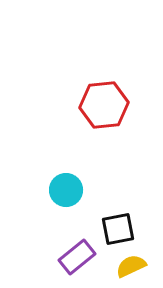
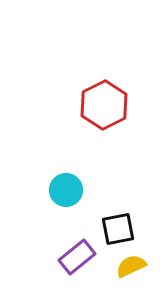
red hexagon: rotated 21 degrees counterclockwise
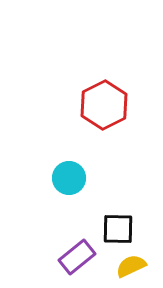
cyan circle: moved 3 px right, 12 px up
black square: rotated 12 degrees clockwise
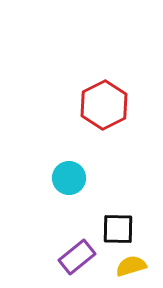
yellow semicircle: rotated 8 degrees clockwise
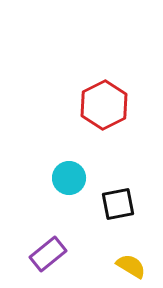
black square: moved 25 px up; rotated 12 degrees counterclockwise
purple rectangle: moved 29 px left, 3 px up
yellow semicircle: rotated 48 degrees clockwise
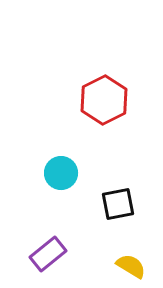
red hexagon: moved 5 px up
cyan circle: moved 8 px left, 5 px up
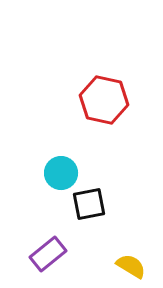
red hexagon: rotated 21 degrees counterclockwise
black square: moved 29 px left
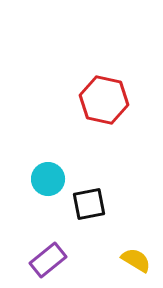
cyan circle: moved 13 px left, 6 px down
purple rectangle: moved 6 px down
yellow semicircle: moved 5 px right, 6 px up
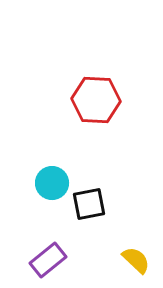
red hexagon: moved 8 px left; rotated 9 degrees counterclockwise
cyan circle: moved 4 px right, 4 px down
yellow semicircle: rotated 12 degrees clockwise
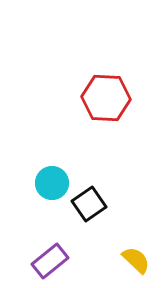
red hexagon: moved 10 px right, 2 px up
black square: rotated 24 degrees counterclockwise
purple rectangle: moved 2 px right, 1 px down
